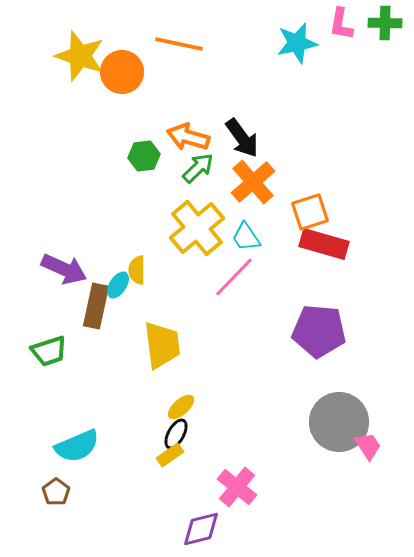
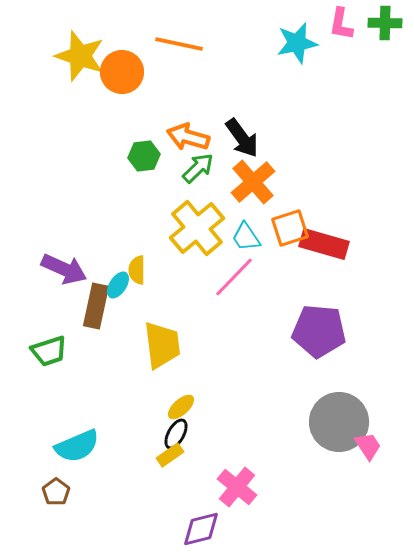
orange square: moved 20 px left, 16 px down
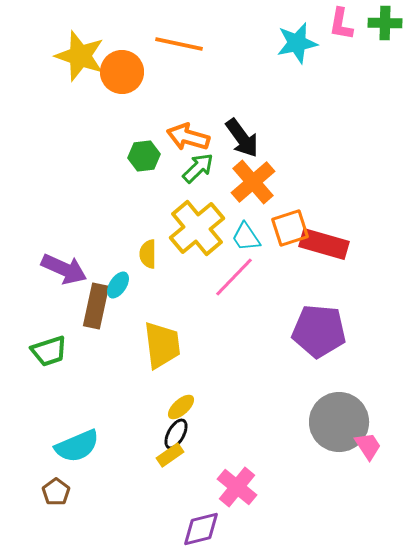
yellow semicircle: moved 11 px right, 16 px up
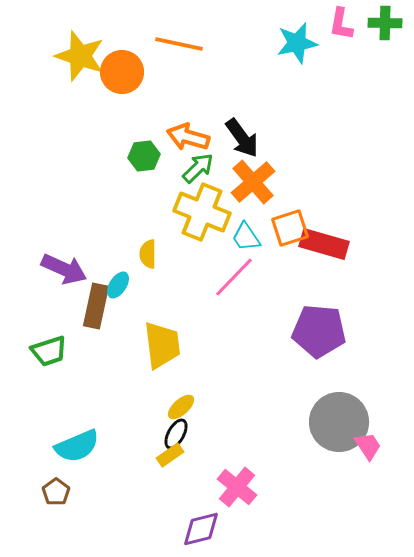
yellow cross: moved 5 px right, 16 px up; rotated 28 degrees counterclockwise
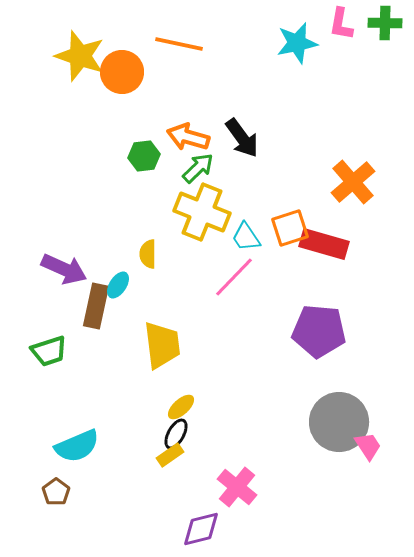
orange cross: moved 100 px right
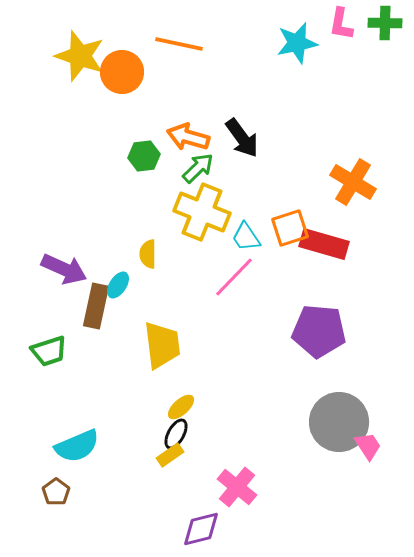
orange cross: rotated 18 degrees counterclockwise
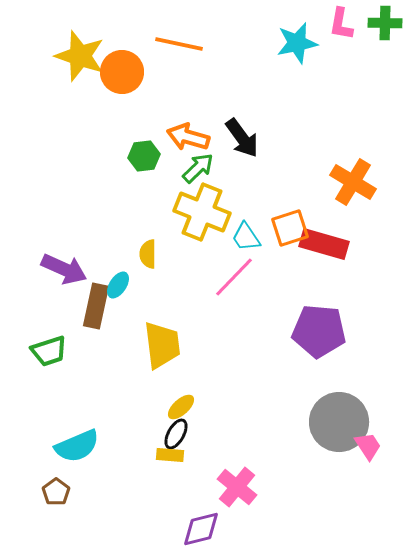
yellow rectangle: rotated 40 degrees clockwise
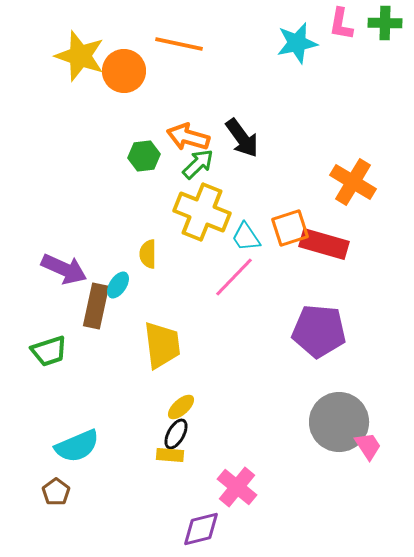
orange circle: moved 2 px right, 1 px up
green arrow: moved 4 px up
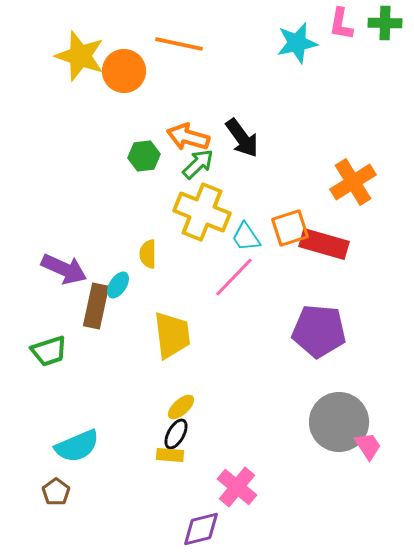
orange cross: rotated 27 degrees clockwise
yellow trapezoid: moved 10 px right, 10 px up
